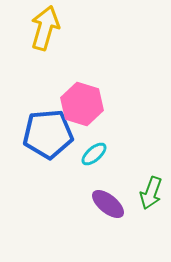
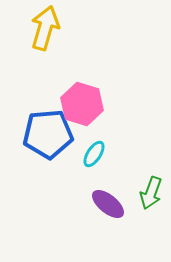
cyan ellipse: rotated 16 degrees counterclockwise
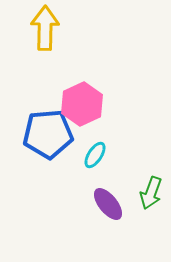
yellow arrow: rotated 15 degrees counterclockwise
pink hexagon: rotated 18 degrees clockwise
cyan ellipse: moved 1 px right, 1 px down
purple ellipse: rotated 12 degrees clockwise
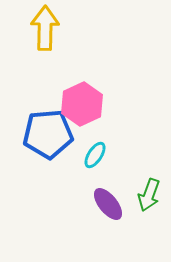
green arrow: moved 2 px left, 2 px down
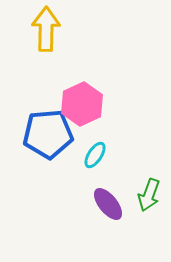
yellow arrow: moved 1 px right, 1 px down
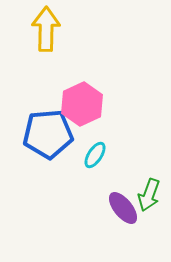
purple ellipse: moved 15 px right, 4 px down
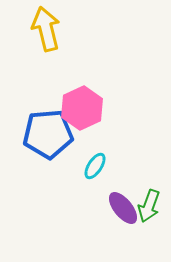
yellow arrow: rotated 15 degrees counterclockwise
pink hexagon: moved 4 px down
cyan ellipse: moved 11 px down
green arrow: moved 11 px down
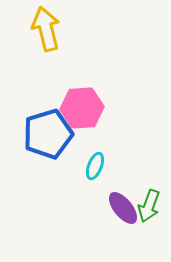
pink hexagon: rotated 21 degrees clockwise
blue pentagon: rotated 12 degrees counterclockwise
cyan ellipse: rotated 12 degrees counterclockwise
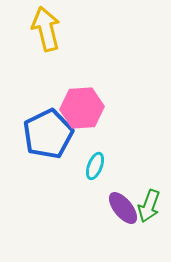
blue pentagon: rotated 9 degrees counterclockwise
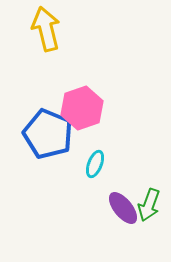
pink hexagon: rotated 15 degrees counterclockwise
blue pentagon: rotated 24 degrees counterclockwise
cyan ellipse: moved 2 px up
green arrow: moved 1 px up
